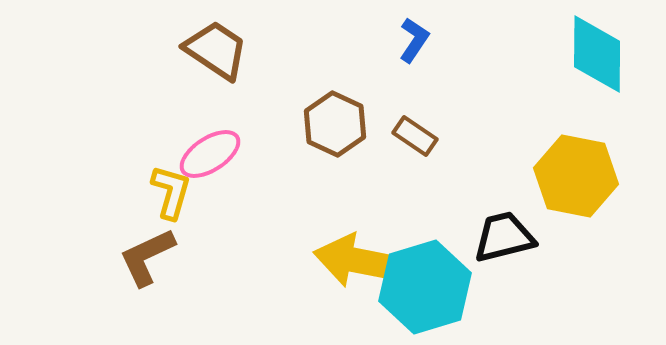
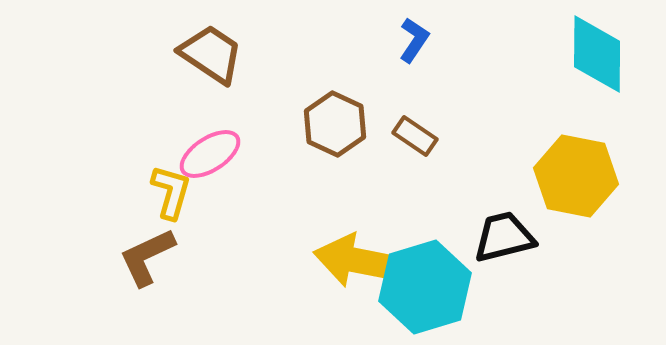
brown trapezoid: moved 5 px left, 4 px down
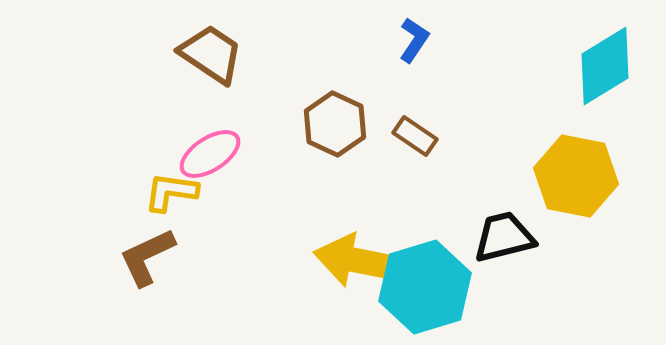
cyan diamond: moved 8 px right, 12 px down; rotated 58 degrees clockwise
yellow L-shape: rotated 98 degrees counterclockwise
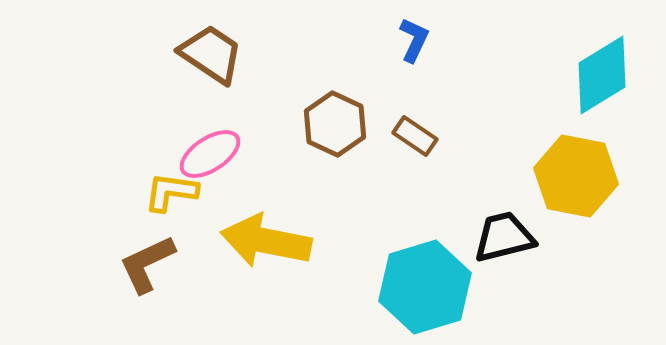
blue L-shape: rotated 9 degrees counterclockwise
cyan diamond: moved 3 px left, 9 px down
brown L-shape: moved 7 px down
yellow arrow: moved 93 px left, 20 px up
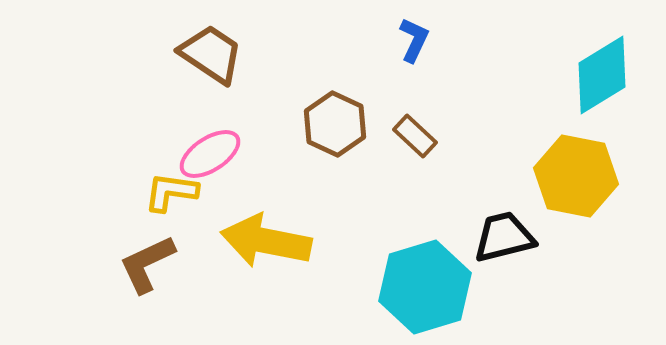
brown rectangle: rotated 9 degrees clockwise
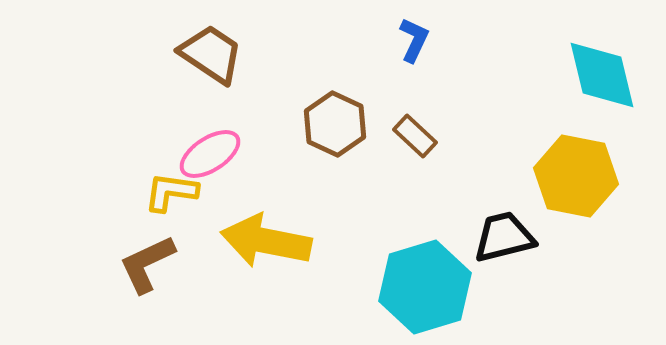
cyan diamond: rotated 72 degrees counterclockwise
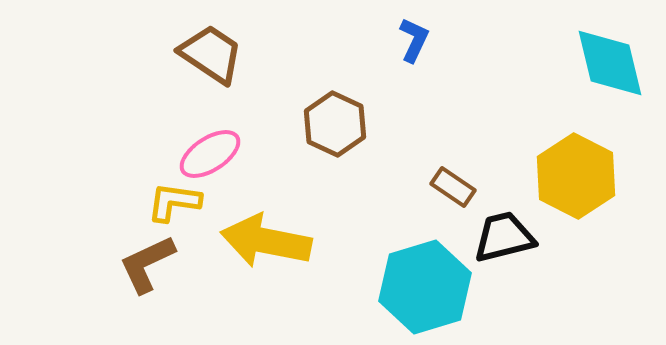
cyan diamond: moved 8 px right, 12 px up
brown rectangle: moved 38 px right, 51 px down; rotated 9 degrees counterclockwise
yellow hexagon: rotated 16 degrees clockwise
yellow L-shape: moved 3 px right, 10 px down
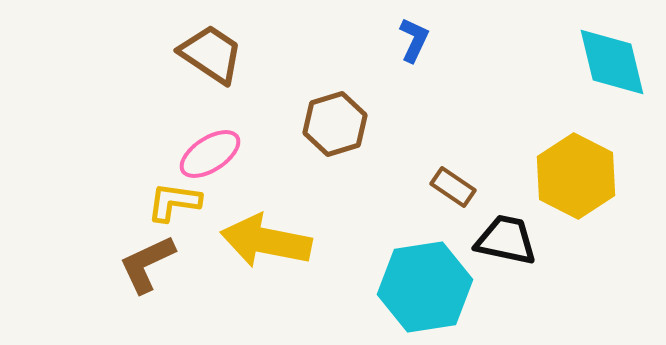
cyan diamond: moved 2 px right, 1 px up
brown hexagon: rotated 18 degrees clockwise
black trapezoid: moved 2 px right, 3 px down; rotated 26 degrees clockwise
cyan hexagon: rotated 8 degrees clockwise
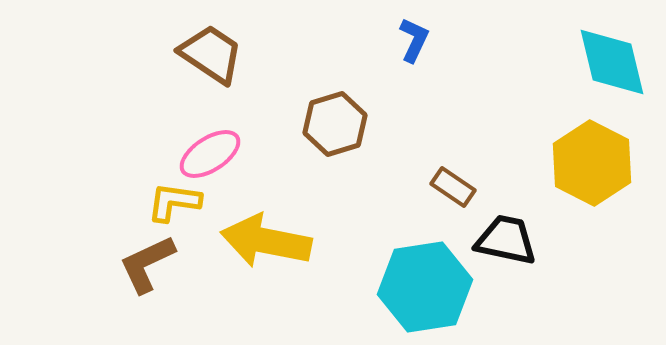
yellow hexagon: moved 16 px right, 13 px up
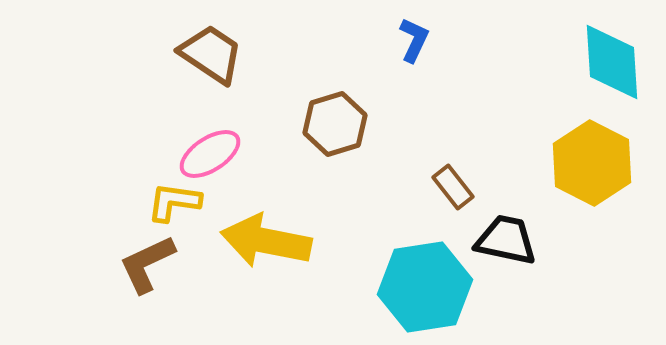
cyan diamond: rotated 10 degrees clockwise
brown rectangle: rotated 18 degrees clockwise
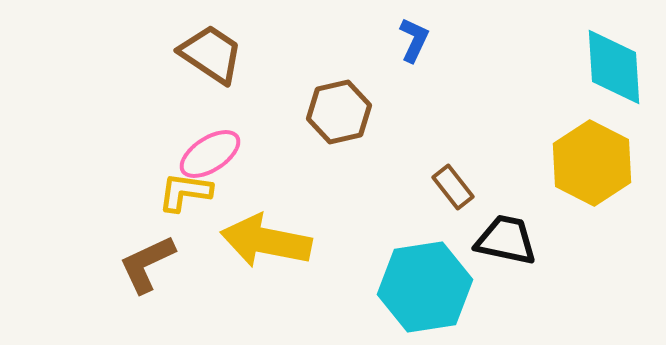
cyan diamond: moved 2 px right, 5 px down
brown hexagon: moved 4 px right, 12 px up; rotated 4 degrees clockwise
yellow L-shape: moved 11 px right, 10 px up
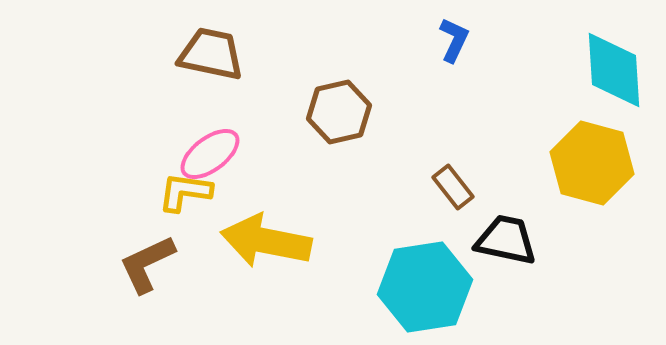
blue L-shape: moved 40 px right
brown trapezoid: rotated 22 degrees counterclockwise
cyan diamond: moved 3 px down
pink ellipse: rotated 4 degrees counterclockwise
yellow hexagon: rotated 12 degrees counterclockwise
